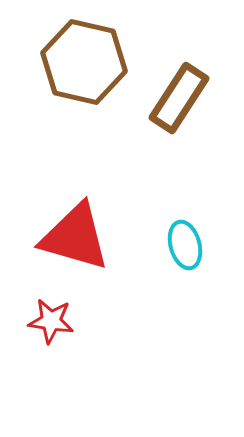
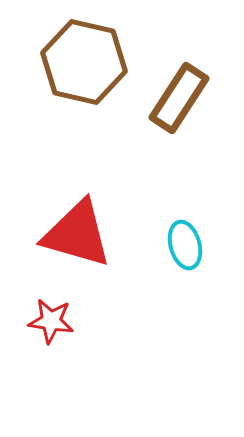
red triangle: moved 2 px right, 3 px up
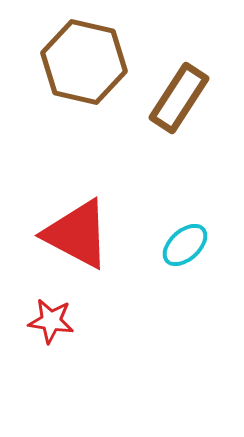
red triangle: rotated 12 degrees clockwise
cyan ellipse: rotated 63 degrees clockwise
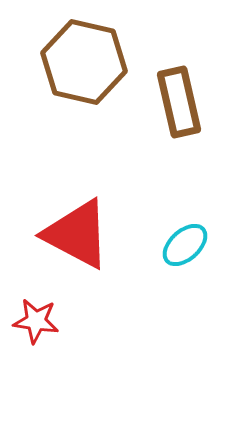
brown rectangle: moved 4 px down; rotated 46 degrees counterclockwise
red star: moved 15 px left
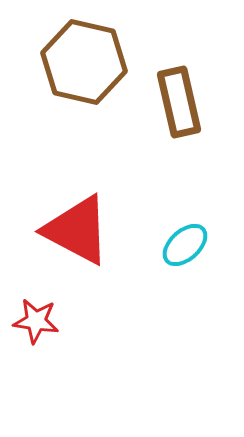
red triangle: moved 4 px up
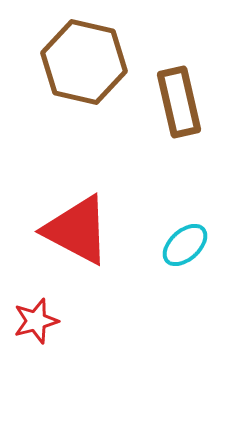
red star: rotated 24 degrees counterclockwise
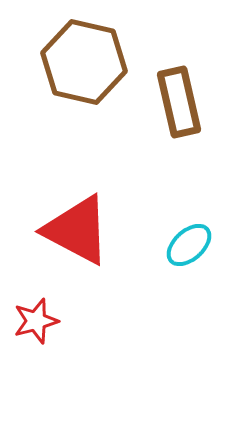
cyan ellipse: moved 4 px right
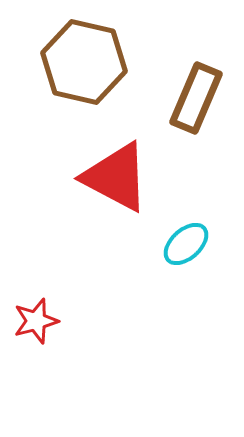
brown rectangle: moved 17 px right, 4 px up; rotated 36 degrees clockwise
red triangle: moved 39 px right, 53 px up
cyan ellipse: moved 3 px left, 1 px up
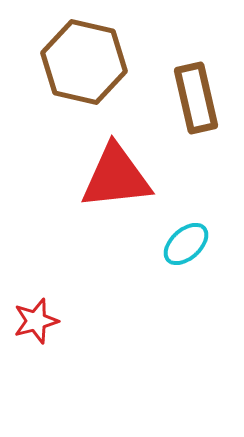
brown rectangle: rotated 36 degrees counterclockwise
red triangle: rotated 34 degrees counterclockwise
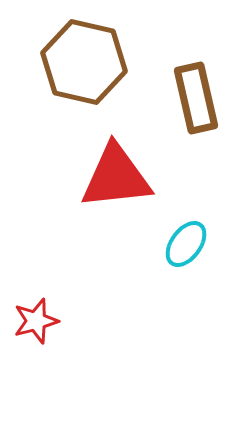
cyan ellipse: rotated 12 degrees counterclockwise
